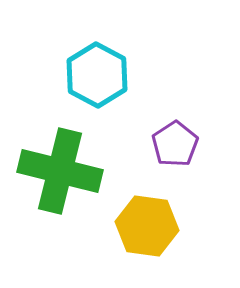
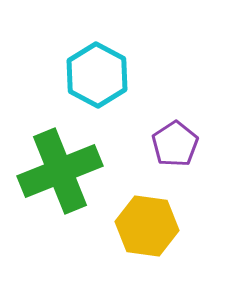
green cross: rotated 36 degrees counterclockwise
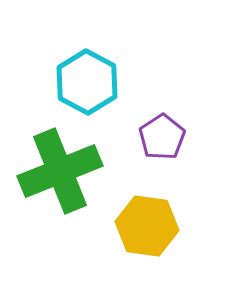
cyan hexagon: moved 10 px left, 7 px down
purple pentagon: moved 13 px left, 7 px up
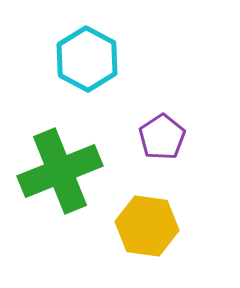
cyan hexagon: moved 23 px up
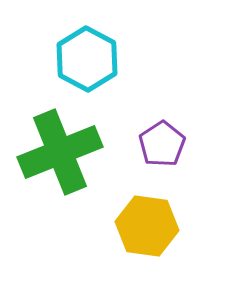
purple pentagon: moved 7 px down
green cross: moved 19 px up
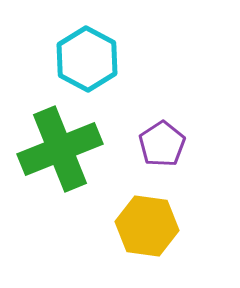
green cross: moved 3 px up
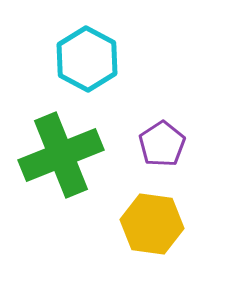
green cross: moved 1 px right, 6 px down
yellow hexagon: moved 5 px right, 2 px up
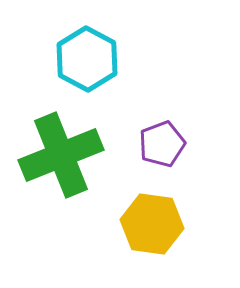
purple pentagon: rotated 12 degrees clockwise
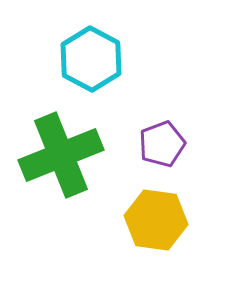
cyan hexagon: moved 4 px right
yellow hexagon: moved 4 px right, 4 px up
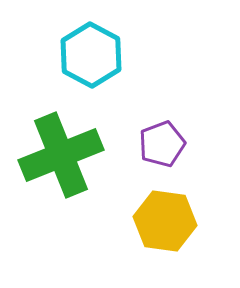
cyan hexagon: moved 4 px up
yellow hexagon: moved 9 px right, 1 px down
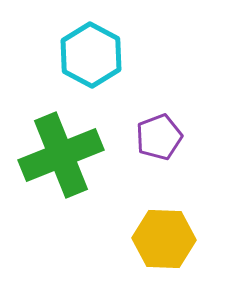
purple pentagon: moved 3 px left, 7 px up
yellow hexagon: moved 1 px left, 18 px down; rotated 6 degrees counterclockwise
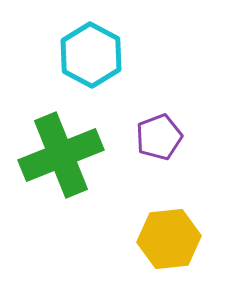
yellow hexagon: moved 5 px right; rotated 8 degrees counterclockwise
